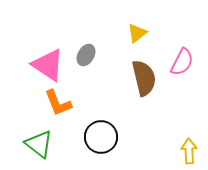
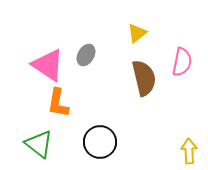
pink semicircle: rotated 16 degrees counterclockwise
orange L-shape: rotated 32 degrees clockwise
black circle: moved 1 px left, 5 px down
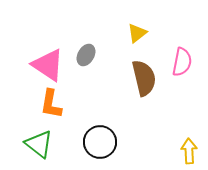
orange L-shape: moved 7 px left, 1 px down
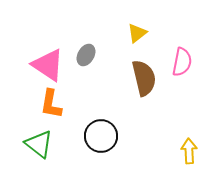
black circle: moved 1 px right, 6 px up
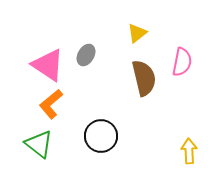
orange L-shape: rotated 40 degrees clockwise
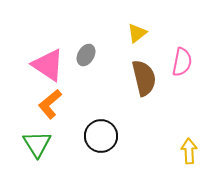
orange L-shape: moved 1 px left
green triangle: moved 2 px left; rotated 20 degrees clockwise
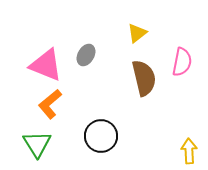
pink triangle: moved 2 px left; rotated 12 degrees counterclockwise
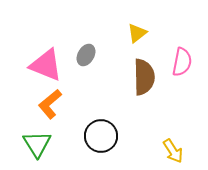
brown semicircle: moved 1 px up; rotated 12 degrees clockwise
yellow arrow: moved 16 px left; rotated 150 degrees clockwise
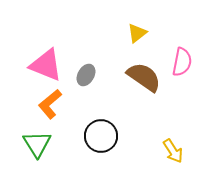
gray ellipse: moved 20 px down
brown semicircle: rotated 54 degrees counterclockwise
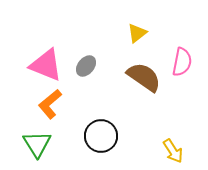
gray ellipse: moved 9 px up; rotated 10 degrees clockwise
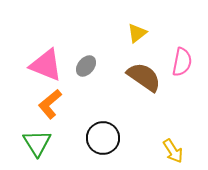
black circle: moved 2 px right, 2 px down
green triangle: moved 1 px up
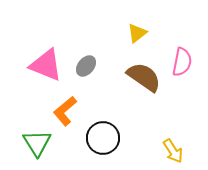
orange L-shape: moved 15 px right, 7 px down
